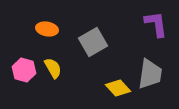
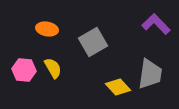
purple L-shape: rotated 36 degrees counterclockwise
pink hexagon: rotated 10 degrees counterclockwise
yellow diamond: moved 1 px up
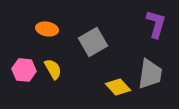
purple L-shape: rotated 60 degrees clockwise
yellow semicircle: moved 1 px down
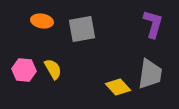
purple L-shape: moved 3 px left
orange ellipse: moved 5 px left, 8 px up
gray square: moved 11 px left, 13 px up; rotated 20 degrees clockwise
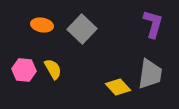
orange ellipse: moved 4 px down
gray square: rotated 36 degrees counterclockwise
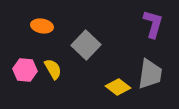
orange ellipse: moved 1 px down
gray square: moved 4 px right, 16 px down
pink hexagon: moved 1 px right
yellow diamond: rotated 10 degrees counterclockwise
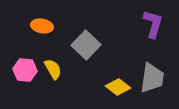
gray trapezoid: moved 2 px right, 4 px down
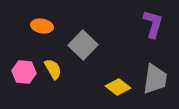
gray square: moved 3 px left
pink hexagon: moved 1 px left, 2 px down
gray trapezoid: moved 3 px right, 1 px down
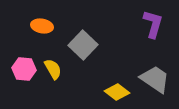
pink hexagon: moved 3 px up
gray trapezoid: rotated 64 degrees counterclockwise
yellow diamond: moved 1 px left, 5 px down
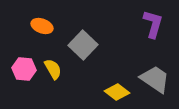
orange ellipse: rotated 10 degrees clockwise
